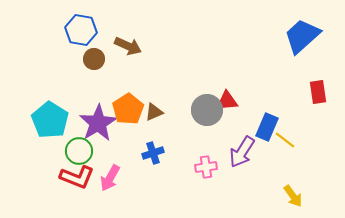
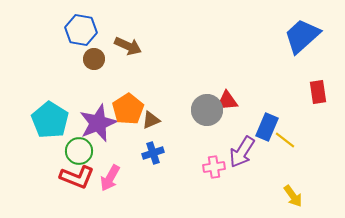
brown triangle: moved 3 px left, 8 px down
purple star: rotated 9 degrees clockwise
pink cross: moved 8 px right
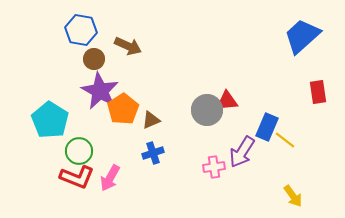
orange pentagon: moved 5 px left
purple star: moved 2 px right, 32 px up; rotated 21 degrees counterclockwise
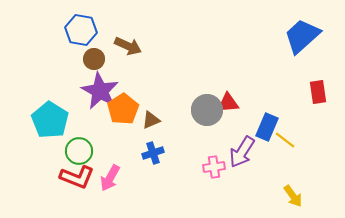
red triangle: moved 1 px right, 2 px down
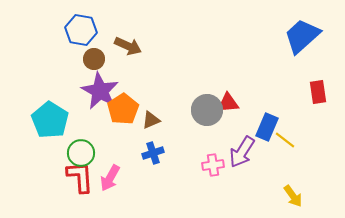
green circle: moved 2 px right, 2 px down
pink cross: moved 1 px left, 2 px up
red L-shape: moved 3 px right; rotated 116 degrees counterclockwise
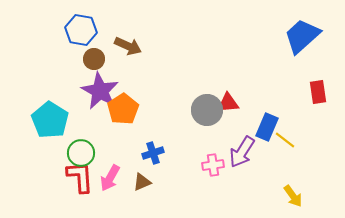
brown triangle: moved 9 px left, 62 px down
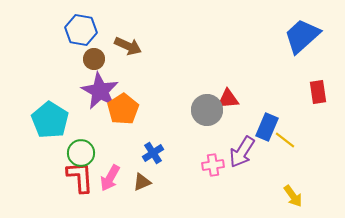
red triangle: moved 4 px up
blue cross: rotated 15 degrees counterclockwise
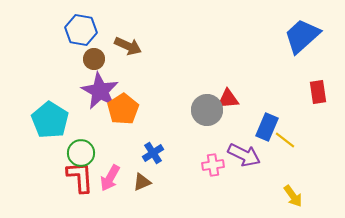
purple arrow: moved 2 px right, 3 px down; rotated 96 degrees counterclockwise
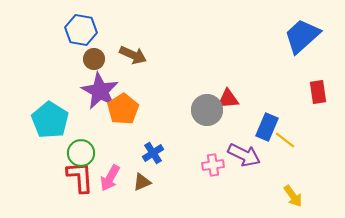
brown arrow: moved 5 px right, 9 px down
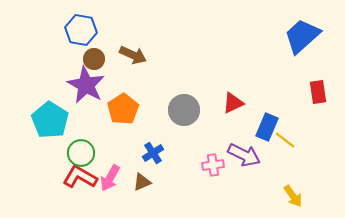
purple star: moved 14 px left, 6 px up
red triangle: moved 5 px right, 4 px down; rotated 20 degrees counterclockwise
gray circle: moved 23 px left
red L-shape: rotated 56 degrees counterclockwise
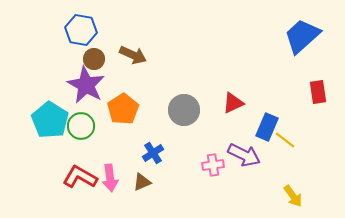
green circle: moved 27 px up
pink arrow: rotated 36 degrees counterclockwise
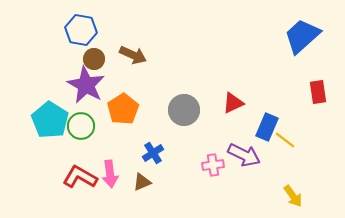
pink arrow: moved 4 px up
